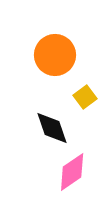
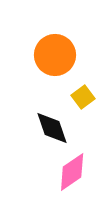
yellow square: moved 2 px left
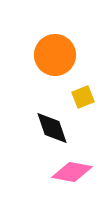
yellow square: rotated 15 degrees clockwise
pink diamond: rotated 45 degrees clockwise
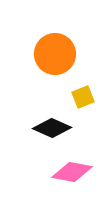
orange circle: moved 1 px up
black diamond: rotated 48 degrees counterclockwise
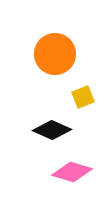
black diamond: moved 2 px down
pink diamond: rotated 6 degrees clockwise
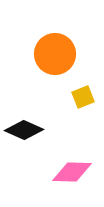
black diamond: moved 28 px left
pink diamond: rotated 15 degrees counterclockwise
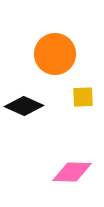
yellow square: rotated 20 degrees clockwise
black diamond: moved 24 px up
